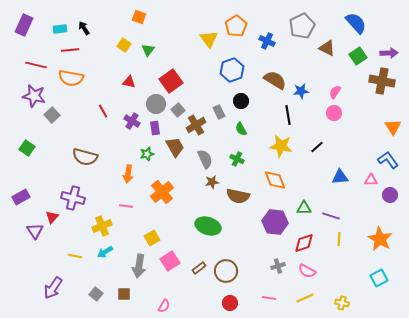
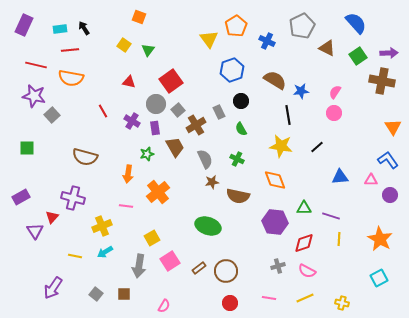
green square at (27, 148): rotated 35 degrees counterclockwise
orange cross at (162, 192): moved 4 px left
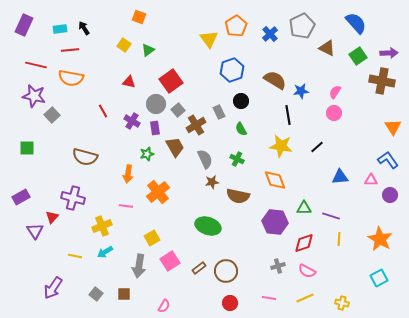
blue cross at (267, 41): moved 3 px right, 7 px up; rotated 21 degrees clockwise
green triangle at (148, 50): rotated 16 degrees clockwise
